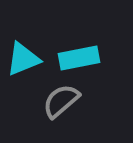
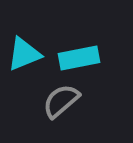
cyan triangle: moved 1 px right, 5 px up
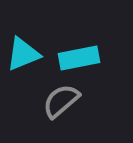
cyan triangle: moved 1 px left
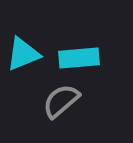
cyan rectangle: rotated 6 degrees clockwise
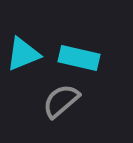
cyan rectangle: rotated 18 degrees clockwise
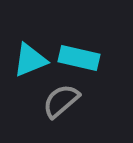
cyan triangle: moved 7 px right, 6 px down
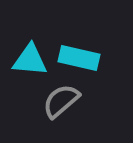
cyan triangle: rotated 27 degrees clockwise
